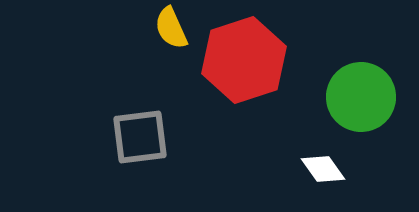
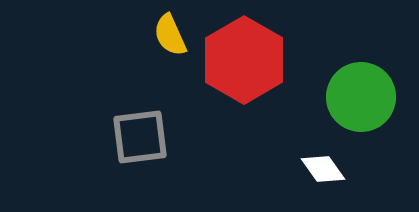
yellow semicircle: moved 1 px left, 7 px down
red hexagon: rotated 12 degrees counterclockwise
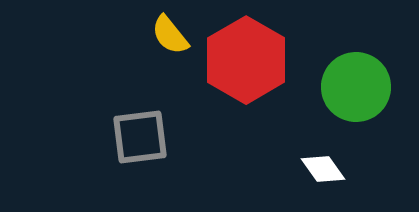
yellow semicircle: rotated 15 degrees counterclockwise
red hexagon: moved 2 px right
green circle: moved 5 px left, 10 px up
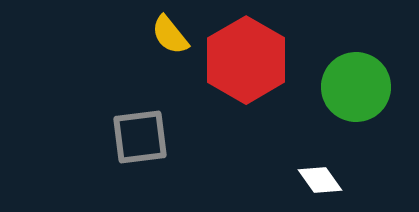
white diamond: moved 3 px left, 11 px down
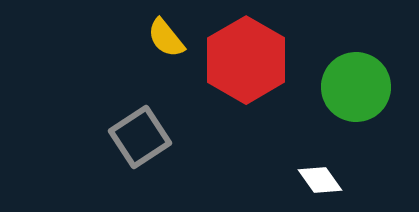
yellow semicircle: moved 4 px left, 3 px down
gray square: rotated 26 degrees counterclockwise
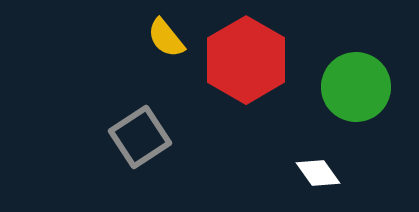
white diamond: moved 2 px left, 7 px up
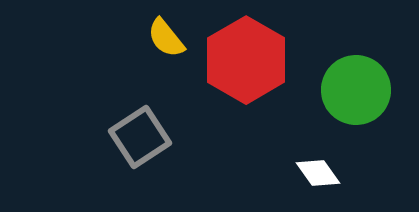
green circle: moved 3 px down
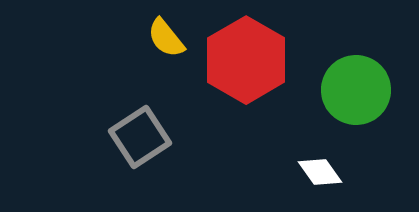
white diamond: moved 2 px right, 1 px up
